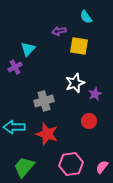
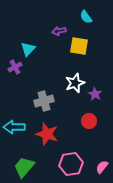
purple star: rotated 16 degrees counterclockwise
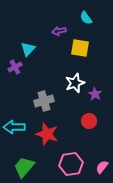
cyan semicircle: moved 1 px down
yellow square: moved 1 px right, 2 px down
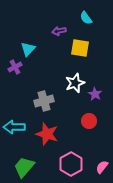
pink hexagon: rotated 20 degrees counterclockwise
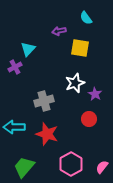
red circle: moved 2 px up
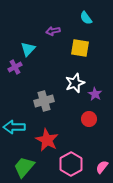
purple arrow: moved 6 px left
red star: moved 6 px down; rotated 10 degrees clockwise
